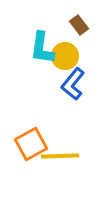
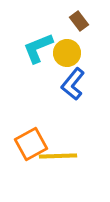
brown rectangle: moved 4 px up
cyan L-shape: moved 4 px left; rotated 60 degrees clockwise
yellow circle: moved 2 px right, 3 px up
yellow line: moved 2 px left
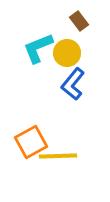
orange square: moved 2 px up
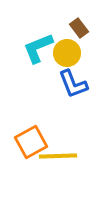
brown rectangle: moved 7 px down
blue L-shape: rotated 60 degrees counterclockwise
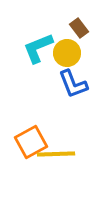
yellow line: moved 2 px left, 2 px up
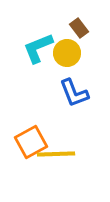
blue L-shape: moved 1 px right, 9 px down
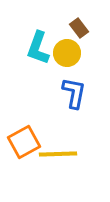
cyan L-shape: rotated 48 degrees counterclockwise
blue L-shape: rotated 148 degrees counterclockwise
orange square: moved 7 px left
yellow line: moved 2 px right
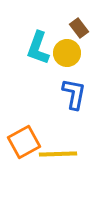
blue L-shape: moved 1 px down
